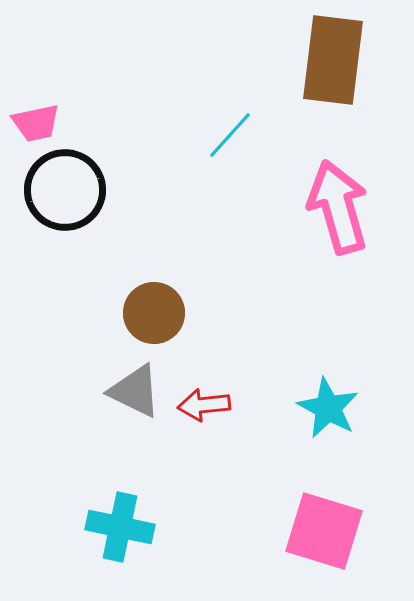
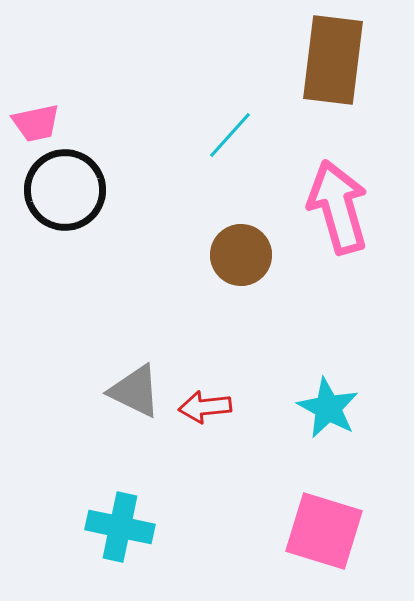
brown circle: moved 87 px right, 58 px up
red arrow: moved 1 px right, 2 px down
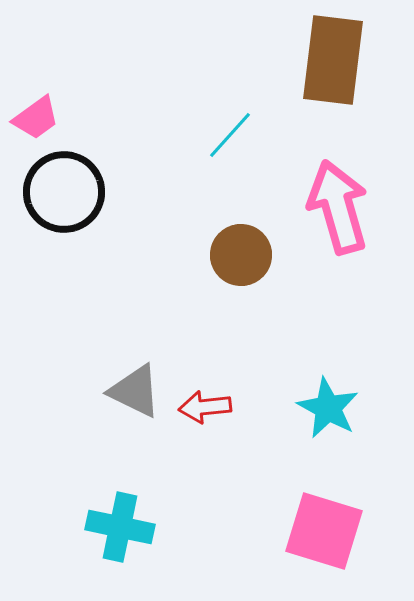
pink trapezoid: moved 5 px up; rotated 24 degrees counterclockwise
black circle: moved 1 px left, 2 px down
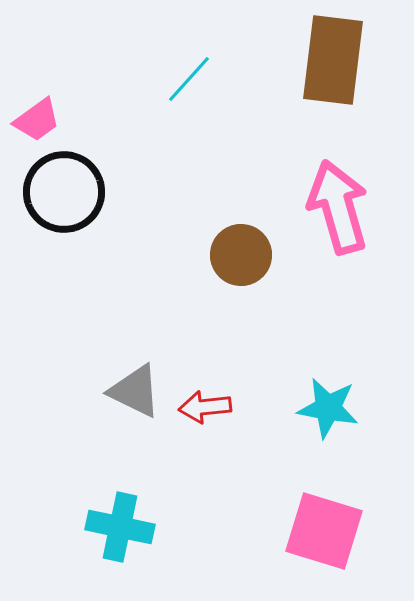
pink trapezoid: moved 1 px right, 2 px down
cyan line: moved 41 px left, 56 px up
cyan star: rotated 18 degrees counterclockwise
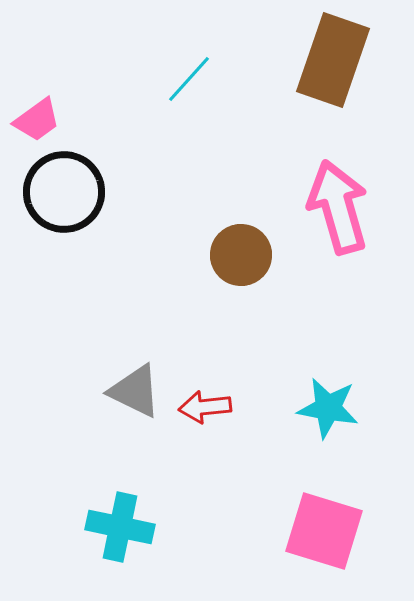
brown rectangle: rotated 12 degrees clockwise
